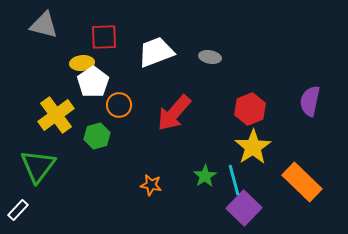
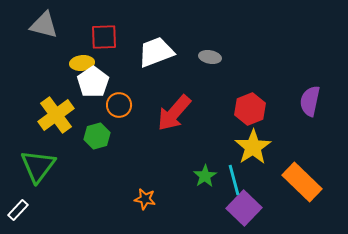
orange star: moved 6 px left, 14 px down
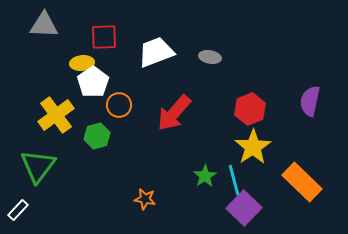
gray triangle: rotated 12 degrees counterclockwise
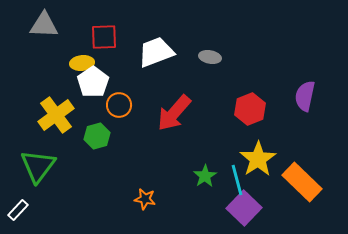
purple semicircle: moved 5 px left, 5 px up
yellow star: moved 5 px right, 12 px down
cyan line: moved 3 px right
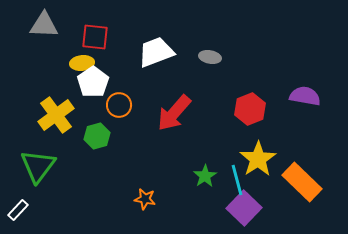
red square: moved 9 px left; rotated 8 degrees clockwise
purple semicircle: rotated 88 degrees clockwise
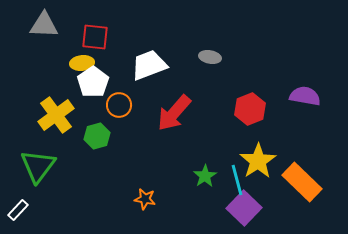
white trapezoid: moved 7 px left, 13 px down
yellow star: moved 2 px down
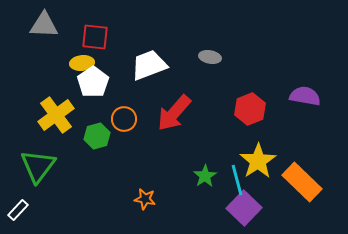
orange circle: moved 5 px right, 14 px down
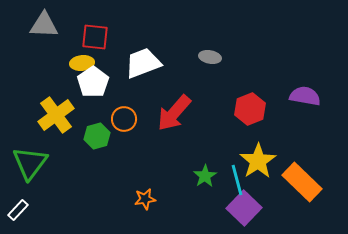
white trapezoid: moved 6 px left, 2 px up
green triangle: moved 8 px left, 3 px up
orange star: rotated 20 degrees counterclockwise
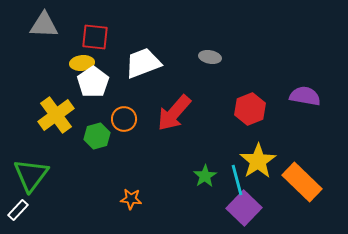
green triangle: moved 1 px right, 12 px down
orange star: moved 14 px left; rotated 15 degrees clockwise
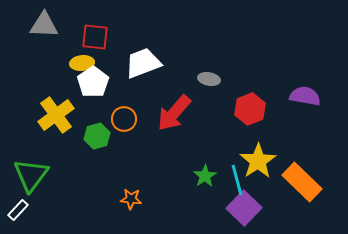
gray ellipse: moved 1 px left, 22 px down
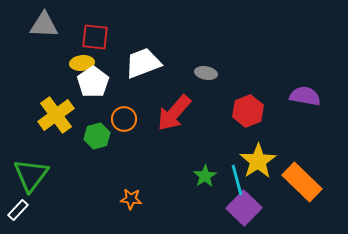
gray ellipse: moved 3 px left, 6 px up
red hexagon: moved 2 px left, 2 px down
